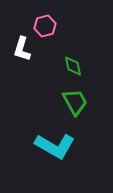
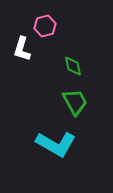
cyan L-shape: moved 1 px right, 2 px up
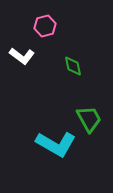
white L-shape: moved 7 px down; rotated 70 degrees counterclockwise
green trapezoid: moved 14 px right, 17 px down
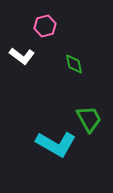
green diamond: moved 1 px right, 2 px up
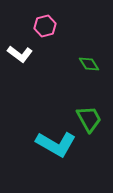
white L-shape: moved 2 px left, 2 px up
green diamond: moved 15 px right; rotated 20 degrees counterclockwise
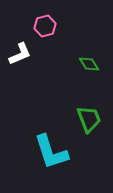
white L-shape: rotated 60 degrees counterclockwise
green trapezoid: rotated 8 degrees clockwise
cyan L-shape: moved 5 px left, 8 px down; rotated 42 degrees clockwise
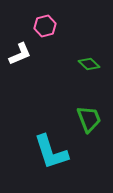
green diamond: rotated 15 degrees counterclockwise
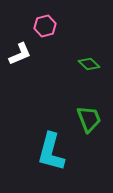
cyan L-shape: rotated 33 degrees clockwise
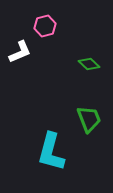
white L-shape: moved 2 px up
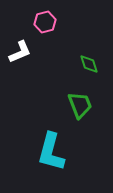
pink hexagon: moved 4 px up
green diamond: rotated 30 degrees clockwise
green trapezoid: moved 9 px left, 14 px up
